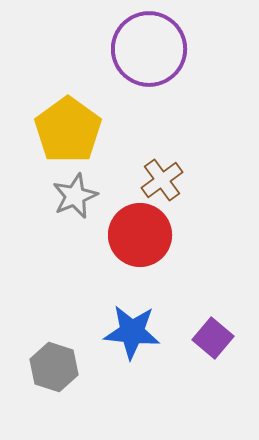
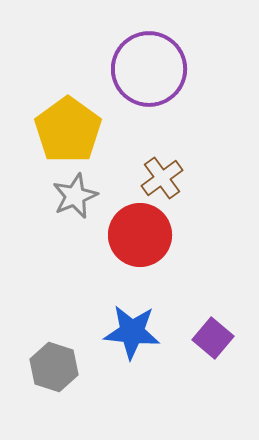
purple circle: moved 20 px down
brown cross: moved 2 px up
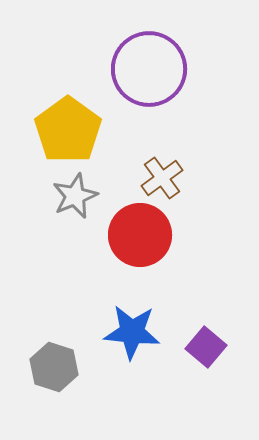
purple square: moved 7 px left, 9 px down
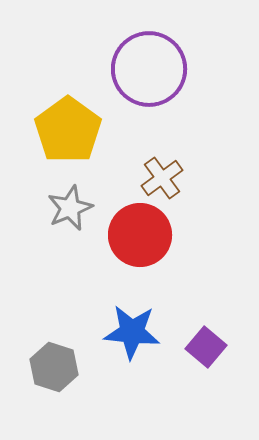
gray star: moved 5 px left, 12 px down
